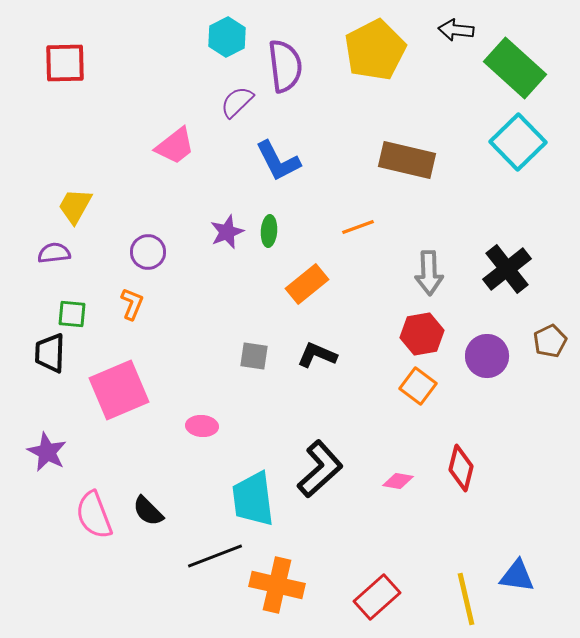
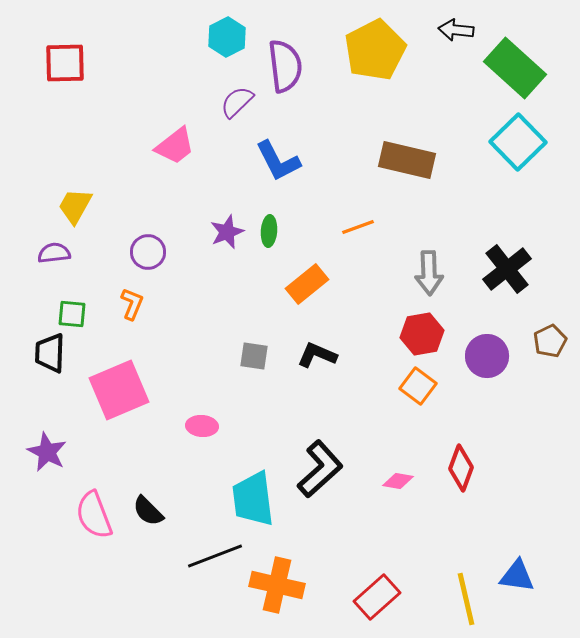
red diamond at (461, 468): rotated 6 degrees clockwise
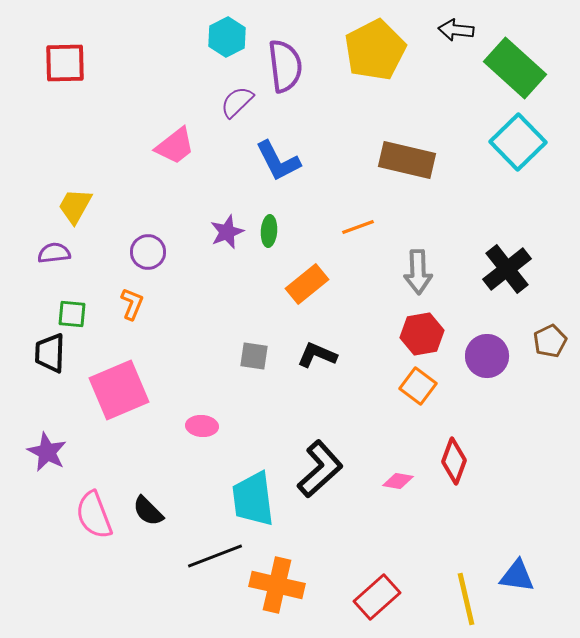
gray arrow at (429, 273): moved 11 px left, 1 px up
red diamond at (461, 468): moved 7 px left, 7 px up
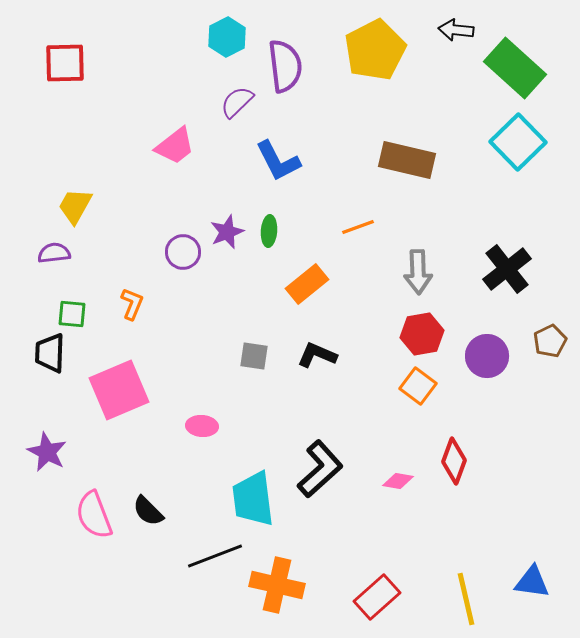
purple circle at (148, 252): moved 35 px right
blue triangle at (517, 576): moved 15 px right, 6 px down
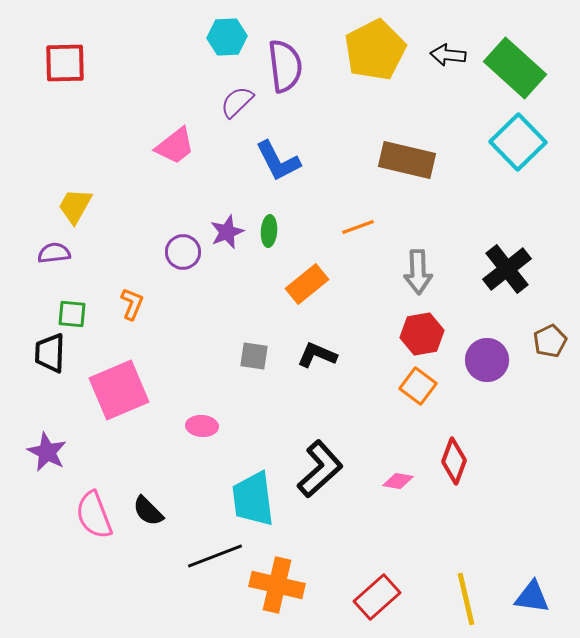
black arrow at (456, 30): moved 8 px left, 25 px down
cyan hexagon at (227, 37): rotated 24 degrees clockwise
purple circle at (487, 356): moved 4 px down
blue triangle at (532, 582): moved 15 px down
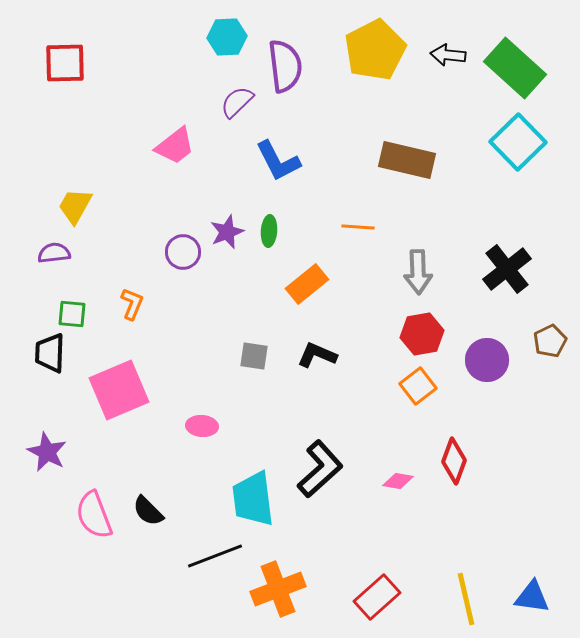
orange line at (358, 227): rotated 24 degrees clockwise
orange square at (418, 386): rotated 15 degrees clockwise
orange cross at (277, 585): moved 1 px right, 4 px down; rotated 34 degrees counterclockwise
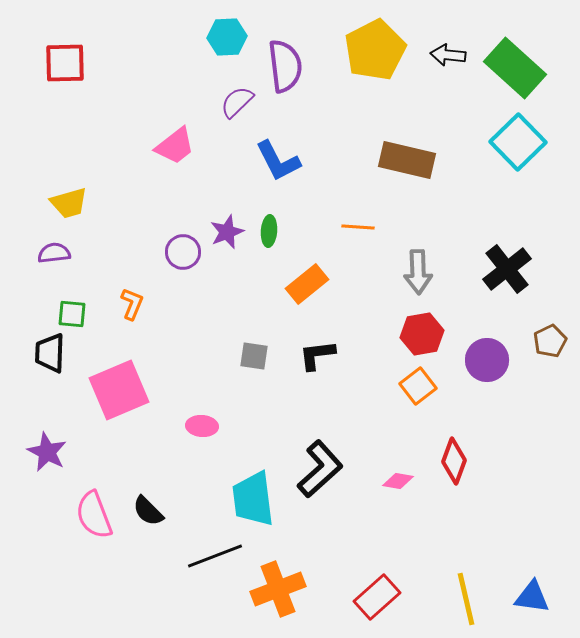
yellow trapezoid at (75, 206): moved 6 px left, 3 px up; rotated 135 degrees counterclockwise
black L-shape at (317, 355): rotated 30 degrees counterclockwise
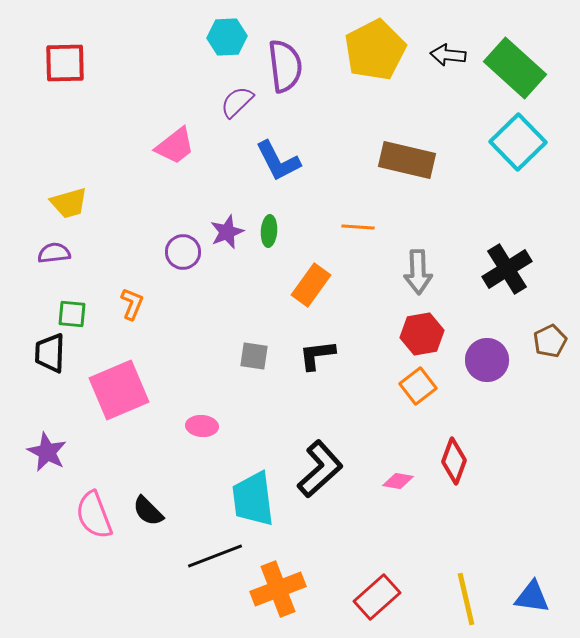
black cross at (507, 269): rotated 6 degrees clockwise
orange rectangle at (307, 284): moved 4 px right, 1 px down; rotated 15 degrees counterclockwise
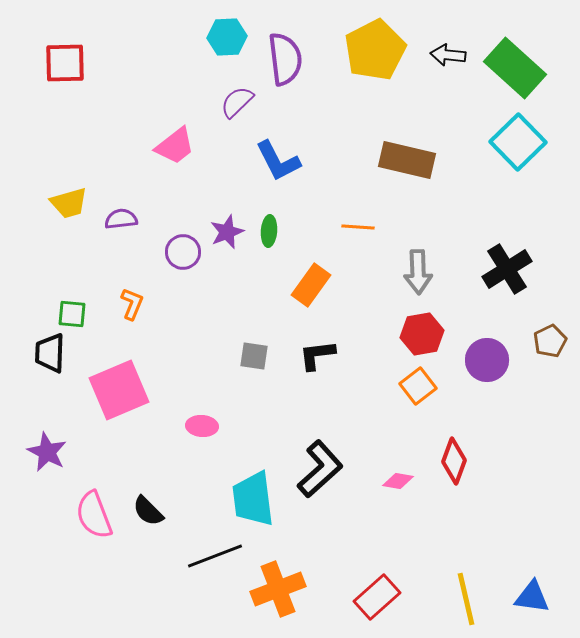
purple semicircle at (285, 66): moved 7 px up
purple semicircle at (54, 253): moved 67 px right, 34 px up
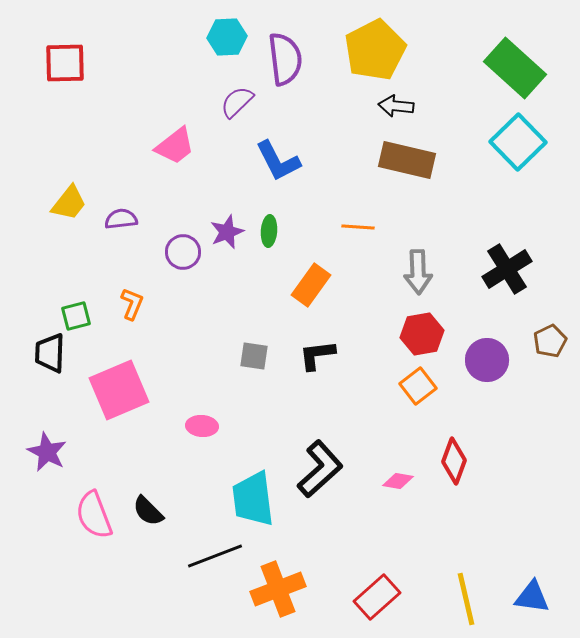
black arrow at (448, 55): moved 52 px left, 51 px down
yellow trapezoid at (69, 203): rotated 36 degrees counterclockwise
green square at (72, 314): moved 4 px right, 2 px down; rotated 20 degrees counterclockwise
